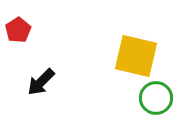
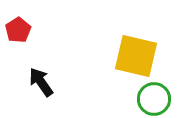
black arrow: rotated 100 degrees clockwise
green circle: moved 2 px left, 1 px down
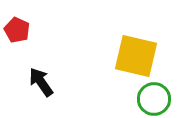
red pentagon: moved 1 px left; rotated 15 degrees counterclockwise
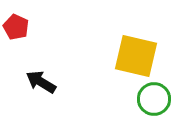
red pentagon: moved 1 px left, 3 px up
black arrow: rotated 24 degrees counterclockwise
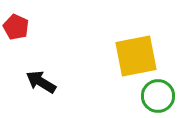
yellow square: rotated 24 degrees counterclockwise
green circle: moved 4 px right, 3 px up
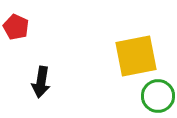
black arrow: rotated 112 degrees counterclockwise
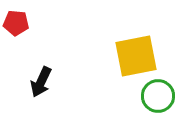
red pentagon: moved 4 px up; rotated 20 degrees counterclockwise
black arrow: rotated 16 degrees clockwise
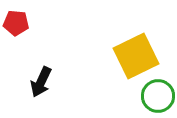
yellow square: rotated 15 degrees counterclockwise
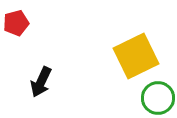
red pentagon: rotated 20 degrees counterclockwise
green circle: moved 2 px down
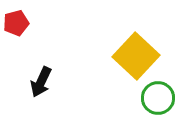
yellow square: rotated 21 degrees counterclockwise
